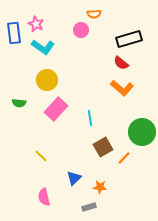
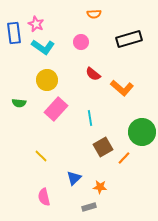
pink circle: moved 12 px down
red semicircle: moved 28 px left, 11 px down
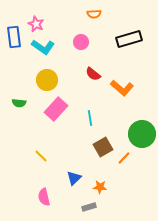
blue rectangle: moved 4 px down
green circle: moved 2 px down
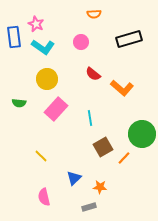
yellow circle: moved 1 px up
